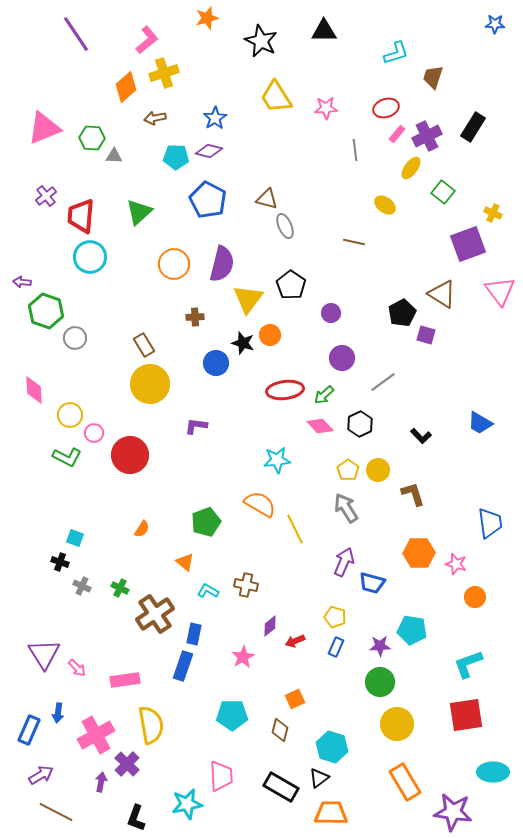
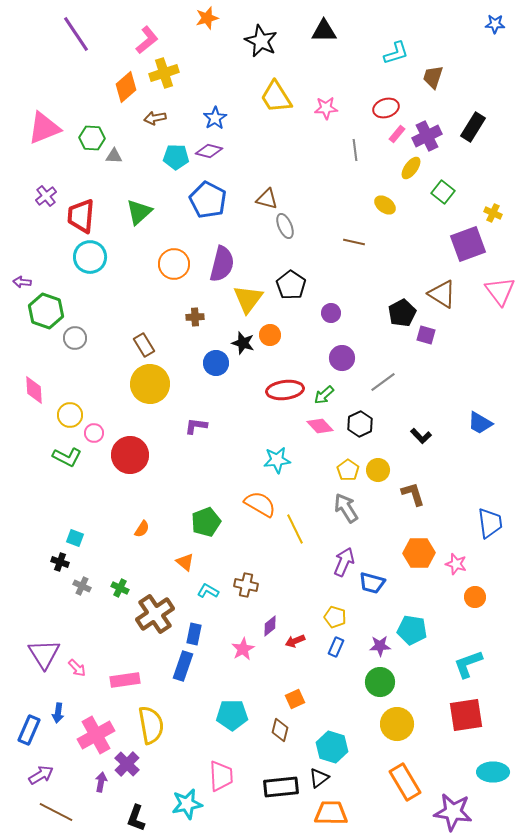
pink star at (243, 657): moved 8 px up
black rectangle at (281, 787): rotated 36 degrees counterclockwise
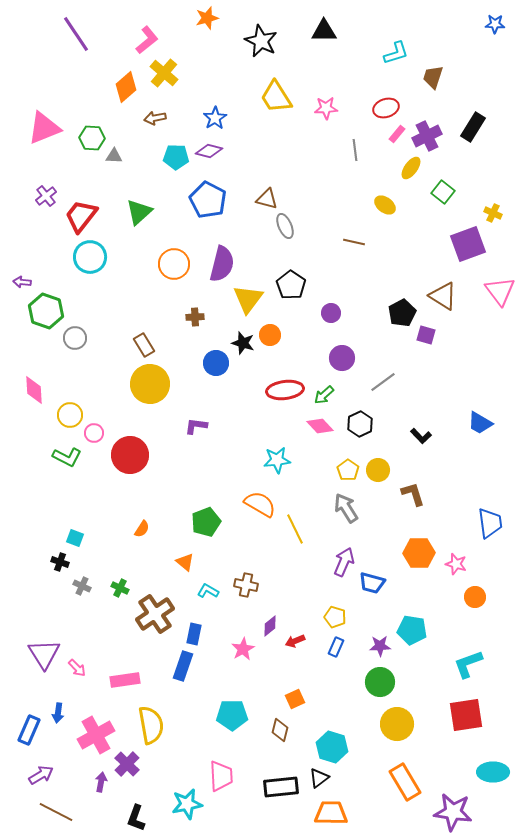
yellow cross at (164, 73): rotated 32 degrees counterclockwise
red trapezoid at (81, 216): rotated 33 degrees clockwise
brown triangle at (442, 294): moved 1 px right, 2 px down
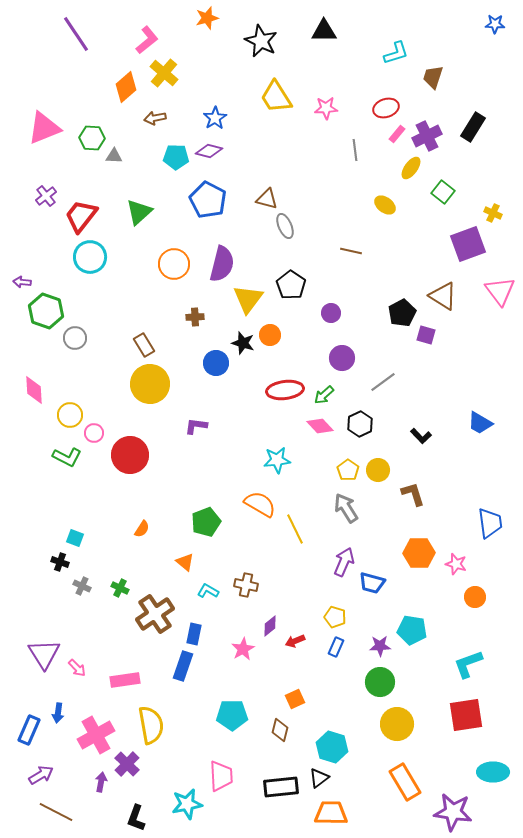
brown line at (354, 242): moved 3 px left, 9 px down
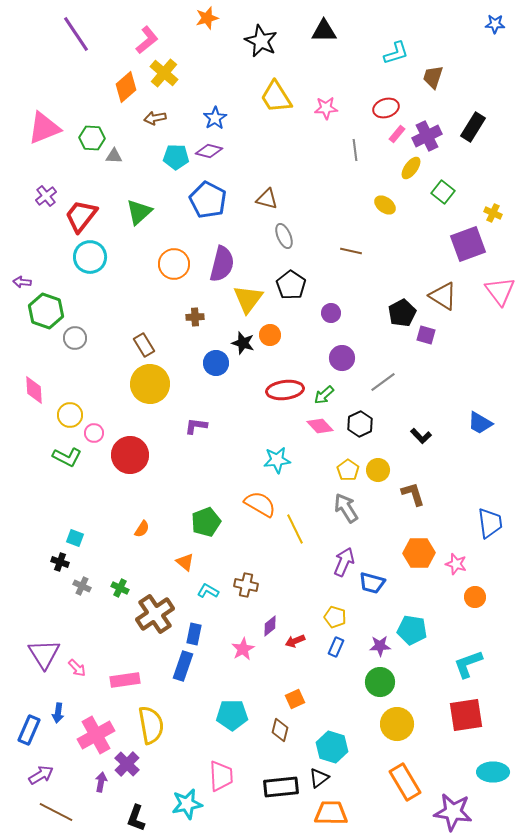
gray ellipse at (285, 226): moved 1 px left, 10 px down
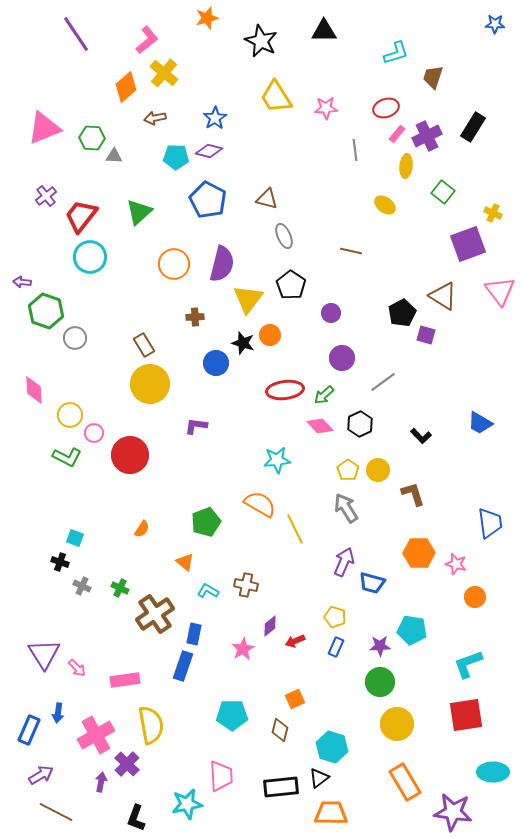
yellow ellipse at (411, 168): moved 5 px left, 2 px up; rotated 30 degrees counterclockwise
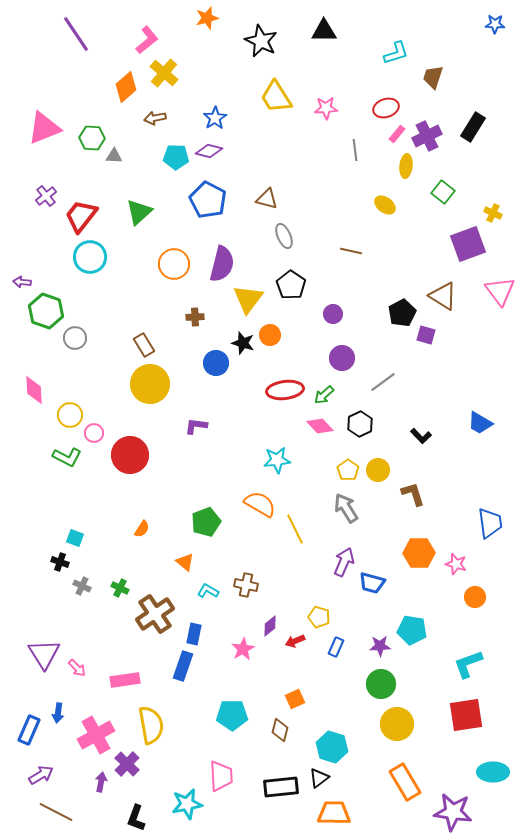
purple circle at (331, 313): moved 2 px right, 1 px down
yellow pentagon at (335, 617): moved 16 px left
green circle at (380, 682): moved 1 px right, 2 px down
orange trapezoid at (331, 813): moved 3 px right
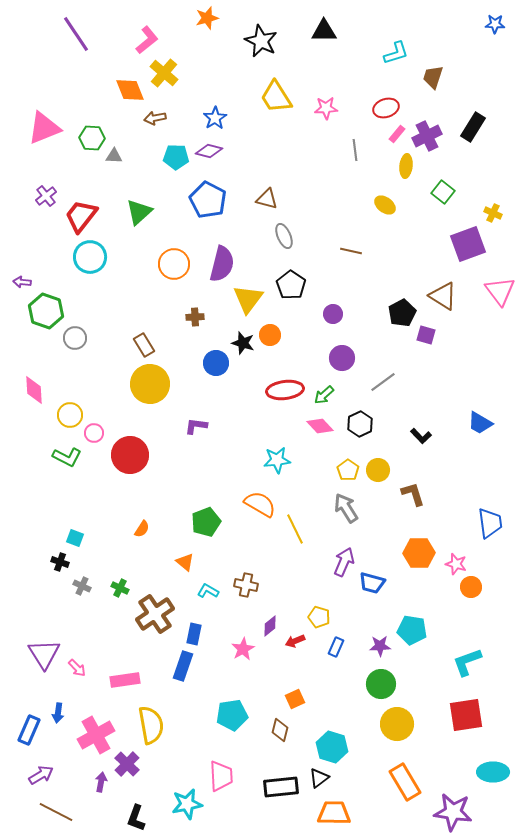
orange diamond at (126, 87): moved 4 px right, 3 px down; rotated 72 degrees counterclockwise
orange circle at (475, 597): moved 4 px left, 10 px up
cyan L-shape at (468, 664): moved 1 px left, 2 px up
cyan pentagon at (232, 715): rotated 8 degrees counterclockwise
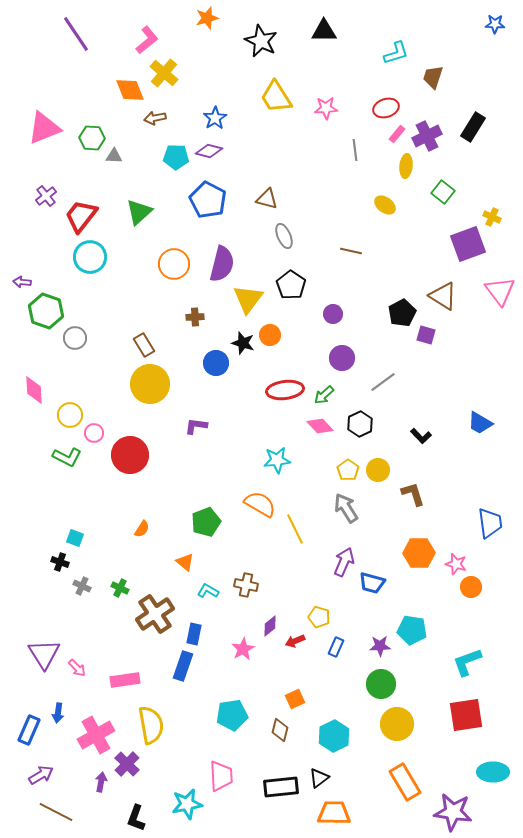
yellow cross at (493, 213): moved 1 px left, 4 px down
cyan hexagon at (332, 747): moved 2 px right, 11 px up; rotated 16 degrees clockwise
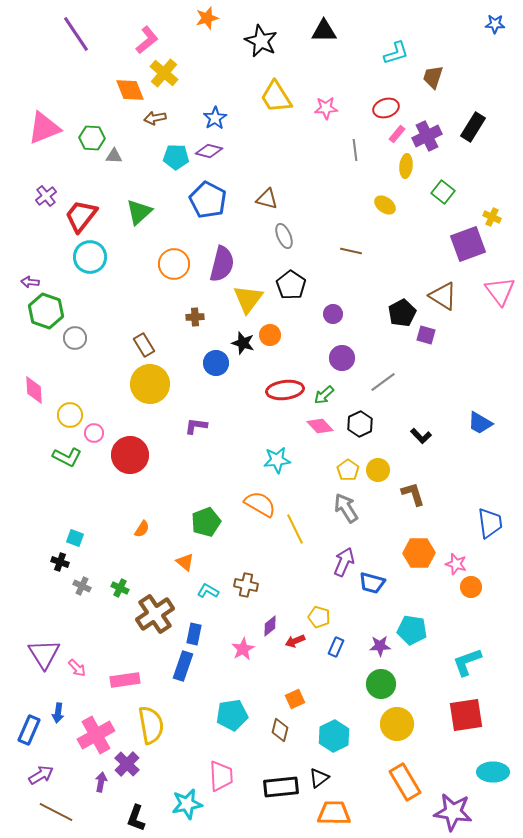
purple arrow at (22, 282): moved 8 px right
